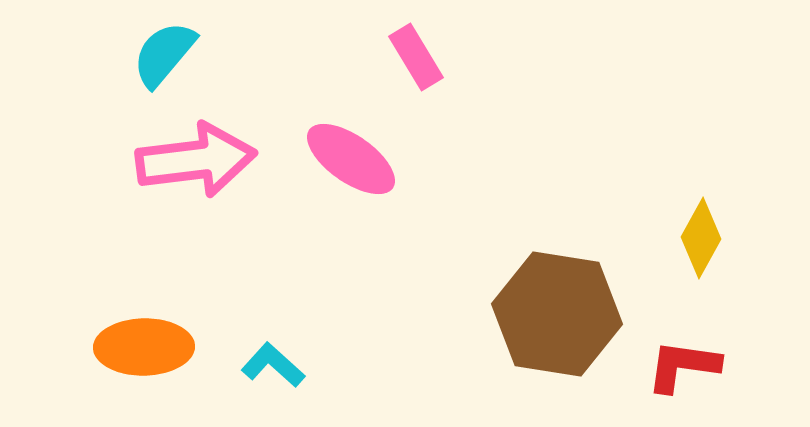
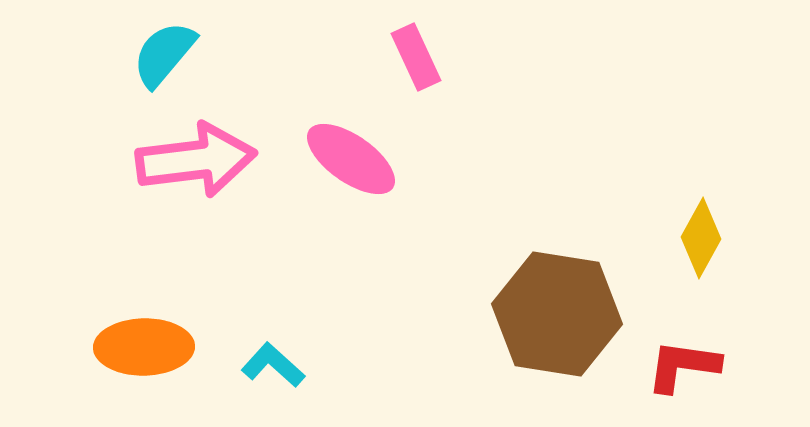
pink rectangle: rotated 6 degrees clockwise
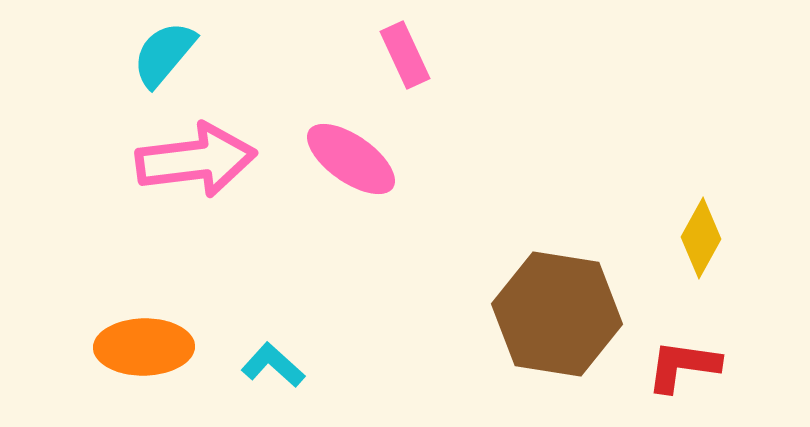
pink rectangle: moved 11 px left, 2 px up
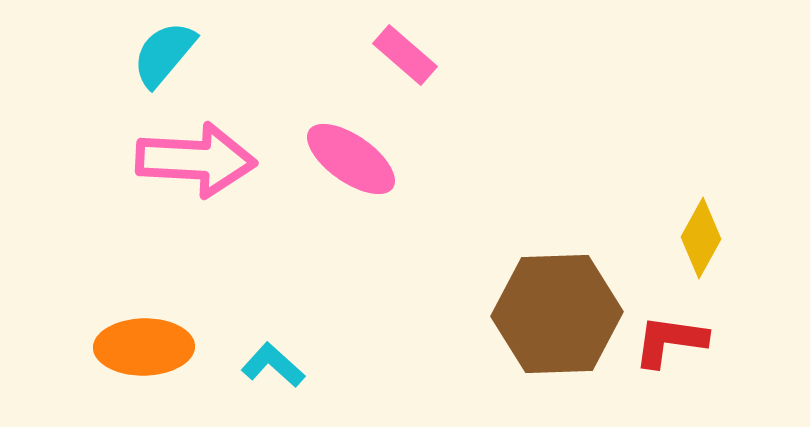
pink rectangle: rotated 24 degrees counterclockwise
pink arrow: rotated 10 degrees clockwise
brown hexagon: rotated 11 degrees counterclockwise
red L-shape: moved 13 px left, 25 px up
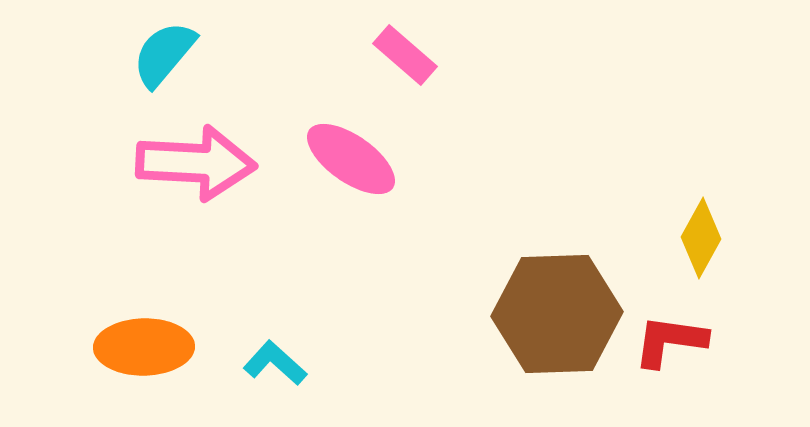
pink arrow: moved 3 px down
cyan L-shape: moved 2 px right, 2 px up
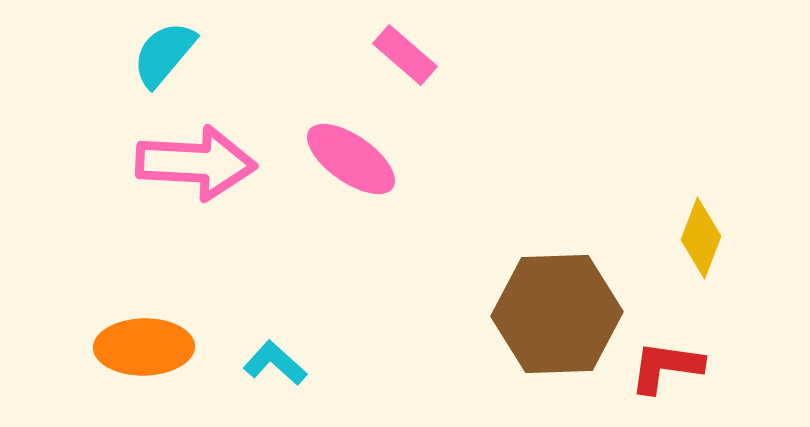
yellow diamond: rotated 8 degrees counterclockwise
red L-shape: moved 4 px left, 26 px down
